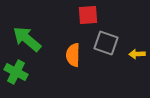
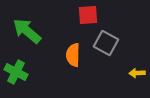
green arrow: moved 8 px up
gray square: rotated 10 degrees clockwise
yellow arrow: moved 19 px down
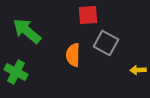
yellow arrow: moved 1 px right, 3 px up
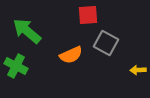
orange semicircle: moved 2 px left; rotated 115 degrees counterclockwise
green cross: moved 6 px up
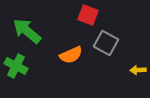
red square: rotated 25 degrees clockwise
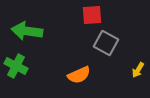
red square: moved 4 px right; rotated 25 degrees counterclockwise
green arrow: rotated 32 degrees counterclockwise
orange semicircle: moved 8 px right, 20 px down
yellow arrow: rotated 56 degrees counterclockwise
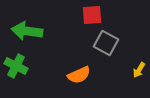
yellow arrow: moved 1 px right
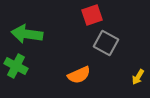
red square: rotated 15 degrees counterclockwise
green arrow: moved 3 px down
yellow arrow: moved 1 px left, 7 px down
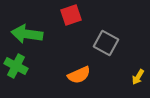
red square: moved 21 px left
